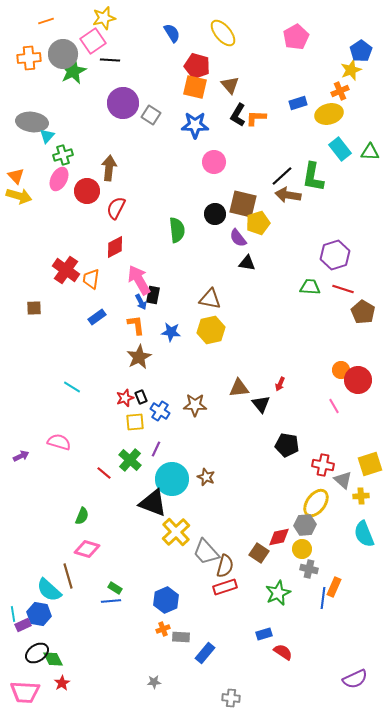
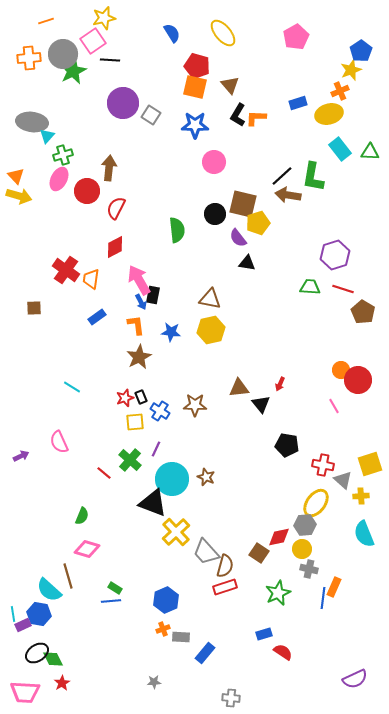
pink semicircle at (59, 442): rotated 130 degrees counterclockwise
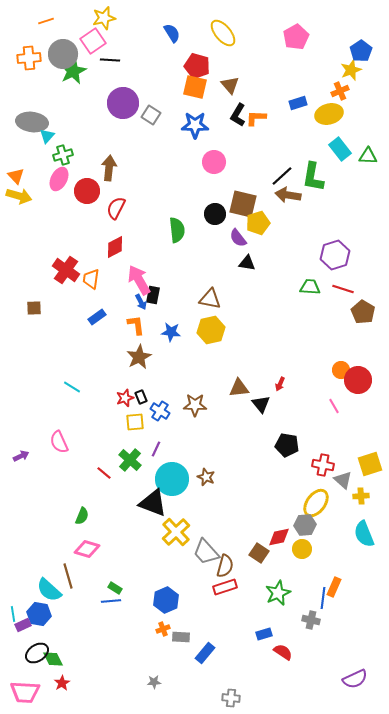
green triangle at (370, 152): moved 2 px left, 4 px down
gray cross at (309, 569): moved 2 px right, 51 px down
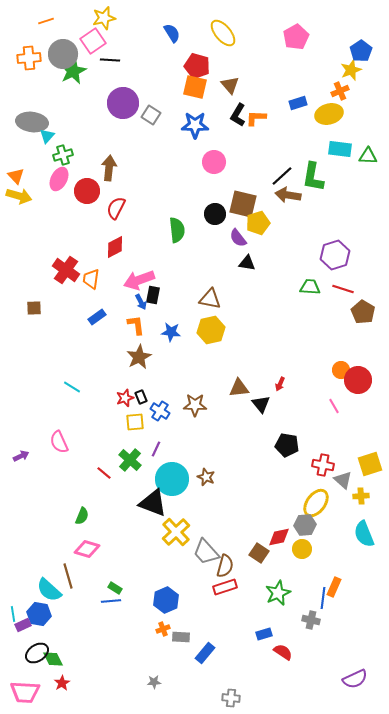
cyan rectangle at (340, 149): rotated 45 degrees counterclockwise
pink arrow at (139, 280): rotated 80 degrees counterclockwise
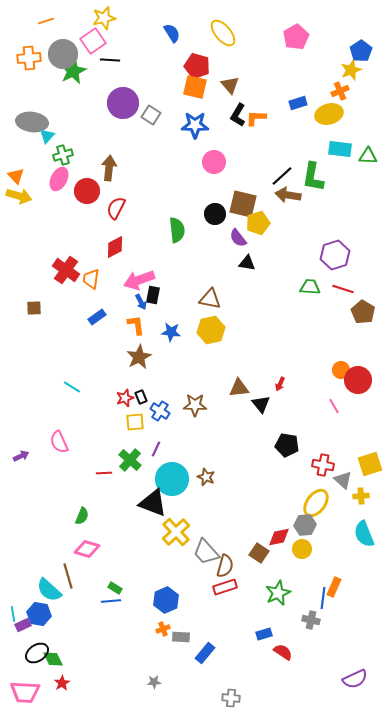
red line at (104, 473): rotated 42 degrees counterclockwise
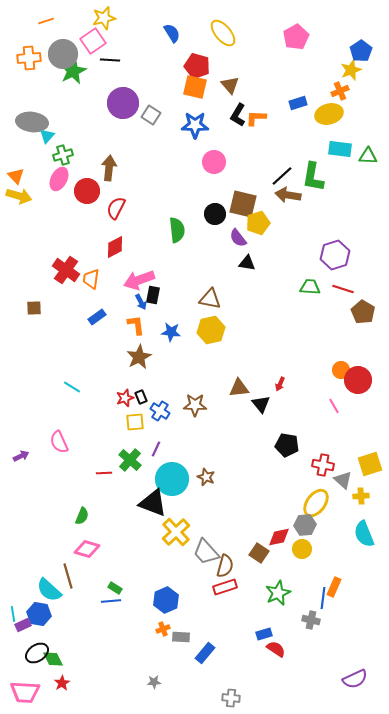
red semicircle at (283, 652): moved 7 px left, 3 px up
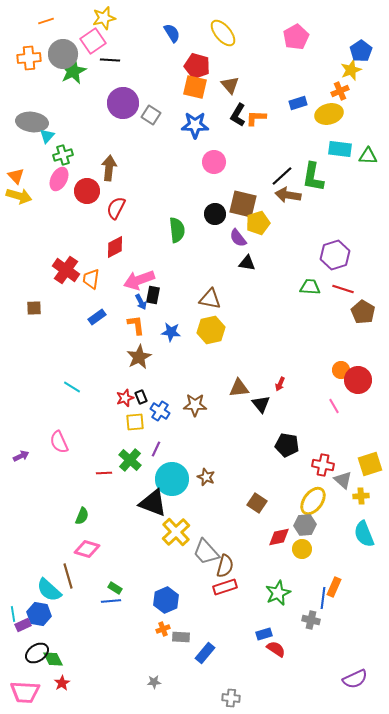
yellow ellipse at (316, 503): moved 3 px left, 2 px up
brown square at (259, 553): moved 2 px left, 50 px up
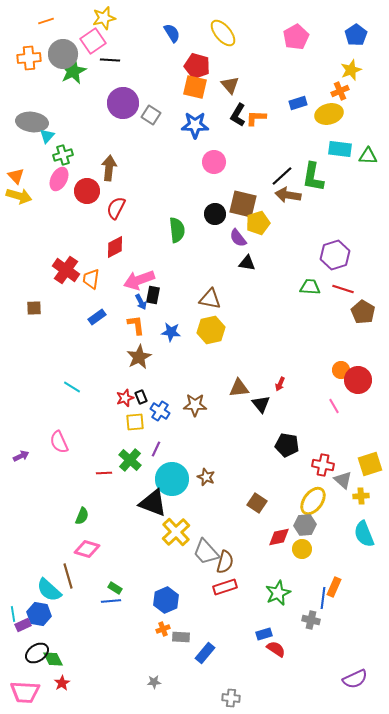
blue pentagon at (361, 51): moved 5 px left, 16 px up
brown semicircle at (225, 566): moved 4 px up
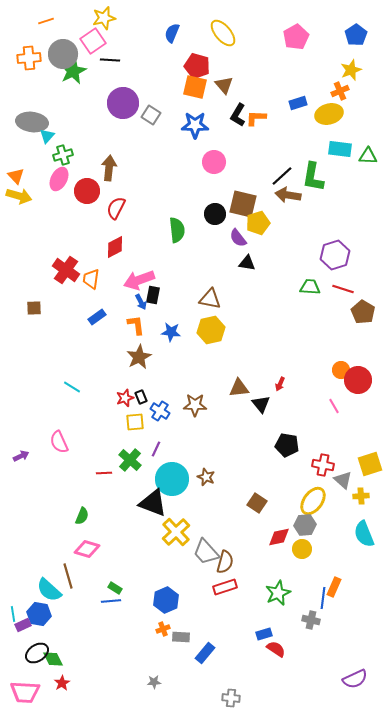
blue semicircle at (172, 33): rotated 126 degrees counterclockwise
brown triangle at (230, 85): moved 6 px left
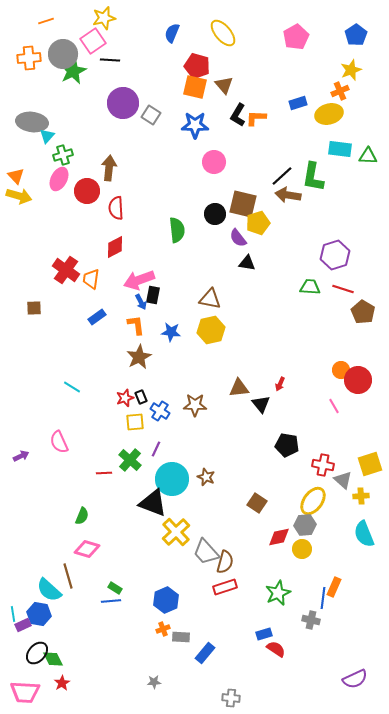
red semicircle at (116, 208): rotated 30 degrees counterclockwise
black ellipse at (37, 653): rotated 15 degrees counterclockwise
